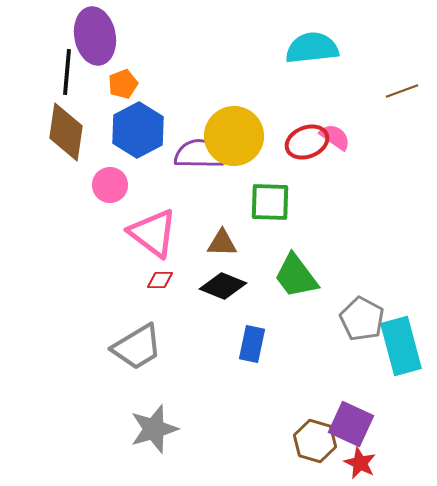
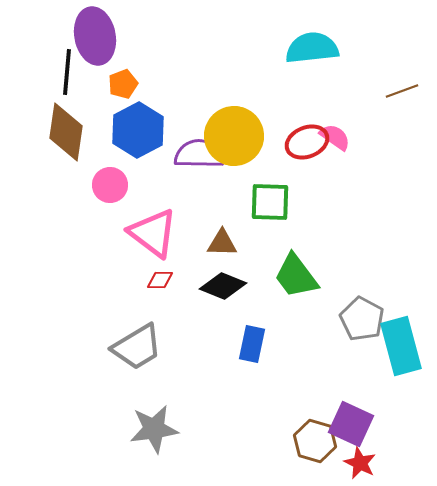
gray star: rotated 9 degrees clockwise
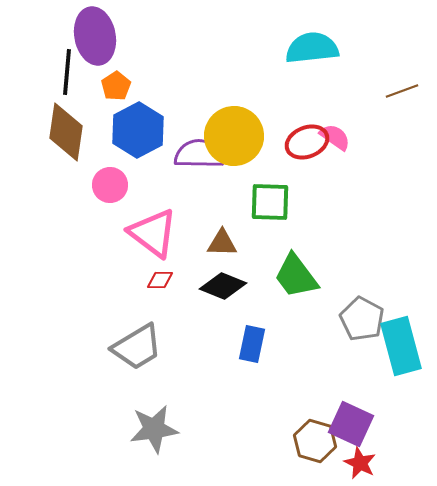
orange pentagon: moved 7 px left, 2 px down; rotated 12 degrees counterclockwise
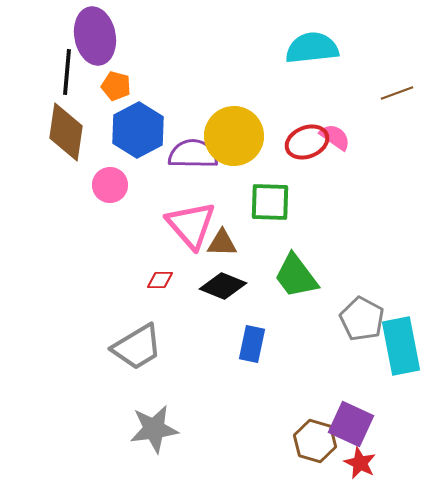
orange pentagon: rotated 24 degrees counterclockwise
brown line: moved 5 px left, 2 px down
purple semicircle: moved 6 px left
pink triangle: moved 38 px right, 8 px up; rotated 12 degrees clockwise
cyan rectangle: rotated 4 degrees clockwise
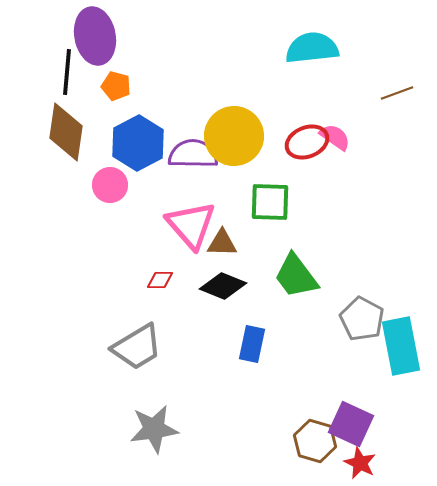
blue hexagon: moved 13 px down
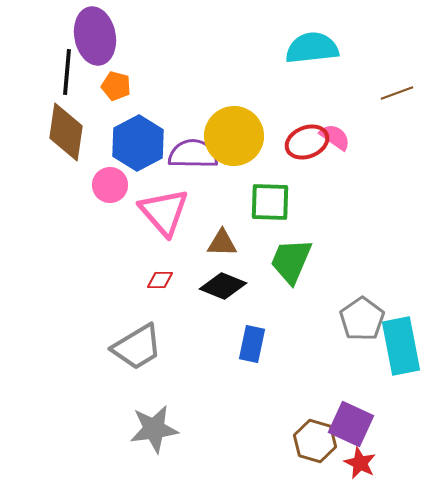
pink triangle: moved 27 px left, 13 px up
green trapezoid: moved 5 px left, 15 px up; rotated 60 degrees clockwise
gray pentagon: rotated 9 degrees clockwise
